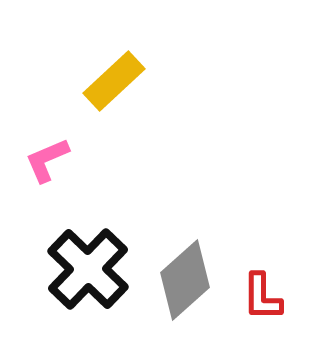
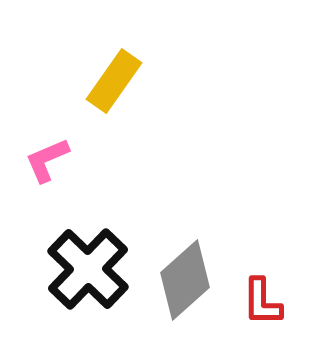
yellow rectangle: rotated 12 degrees counterclockwise
red L-shape: moved 5 px down
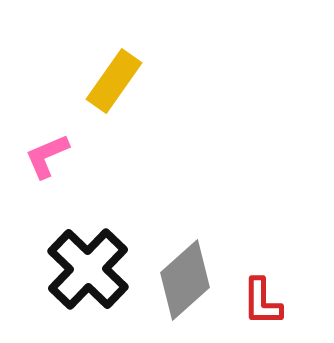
pink L-shape: moved 4 px up
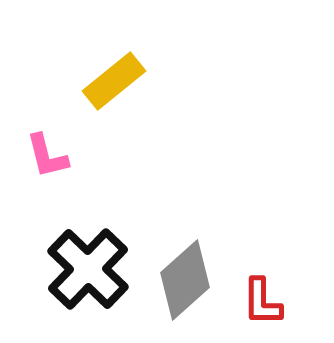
yellow rectangle: rotated 16 degrees clockwise
pink L-shape: rotated 81 degrees counterclockwise
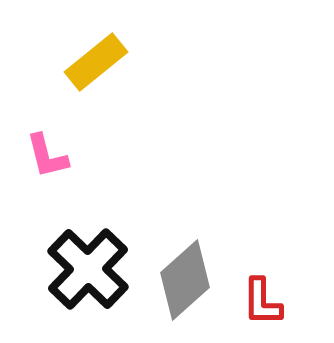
yellow rectangle: moved 18 px left, 19 px up
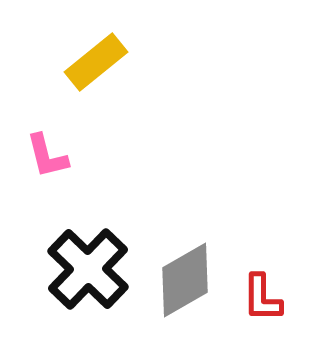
gray diamond: rotated 12 degrees clockwise
red L-shape: moved 4 px up
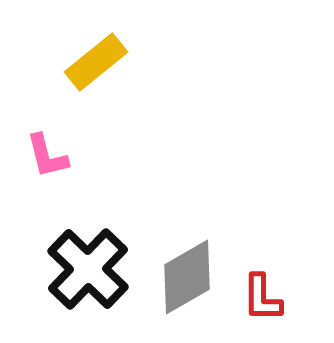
gray diamond: moved 2 px right, 3 px up
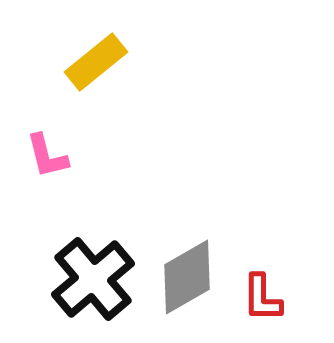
black cross: moved 5 px right, 10 px down; rotated 6 degrees clockwise
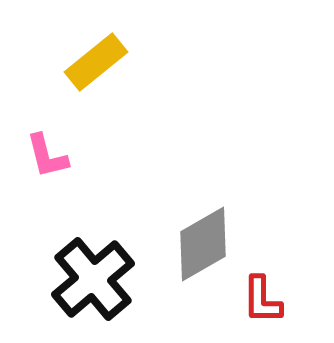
gray diamond: moved 16 px right, 33 px up
red L-shape: moved 2 px down
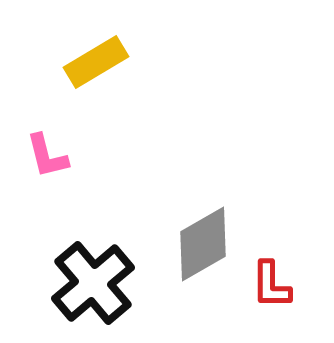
yellow rectangle: rotated 8 degrees clockwise
black cross: moved 4 px down
red L-shape: moved 9 px right, 15 px up
